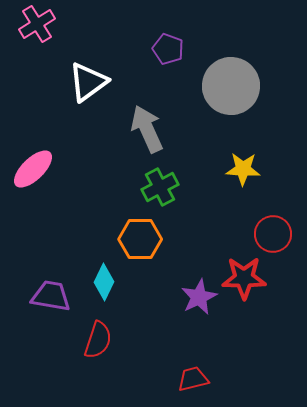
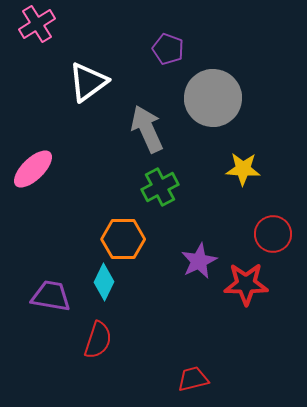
gray circle: moved 18 px left, 12 px down
orange hexagon: moved 17 px left
red star: moved 2 px right, 6 px down
purple star: moved 36 px up
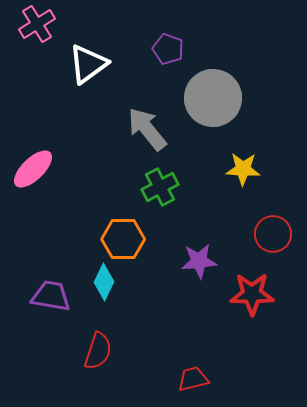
white triangle: moved 18 px up
gray arrow: rotated 15 degrees counterclockwise
purple star: rotated 21 degrees clockwise
red star: moved 6 px right, 10 px down
red semicircle: moved 11 px down
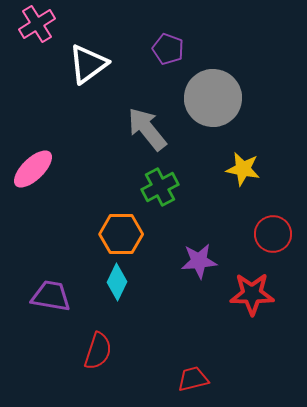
yellow star: rotated 8 degrees clockwise
orange hexagon: moved 2 px left, 5 px up
cyan diamond: moved 13 px right
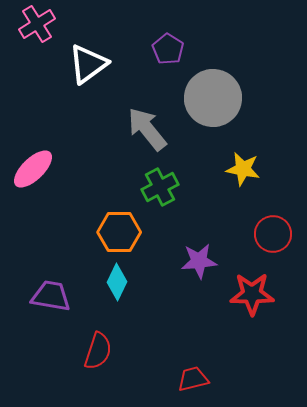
purple pentagon: rotated 12 degrees clockwise
orange hexagon: moved 2 px left, 2 px up
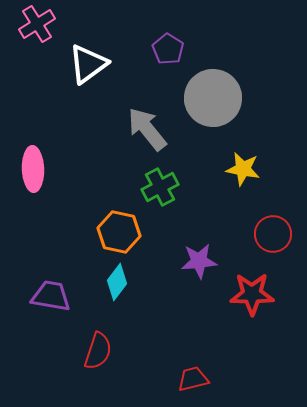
pink ellipse: rotated 48 degrees counterclockwise
orange hexagon: rotated 12 degrees clockwise
cyan diamond: rotated 12 degrees clockwise
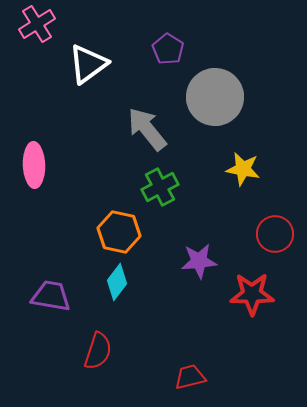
gray circle: moved 2 px right, 1 px up
pink ellipse: moved 1 px right, 4 px up
red circle: moved 2 px right
red trapezoid: moved 3 px left, 2 px up
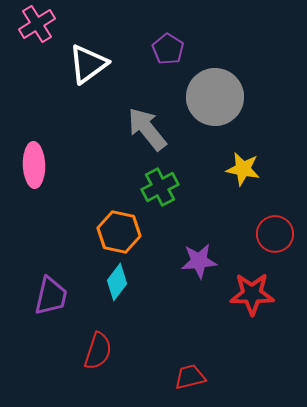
purple trapezoid: rotated 93 degrees clockwise
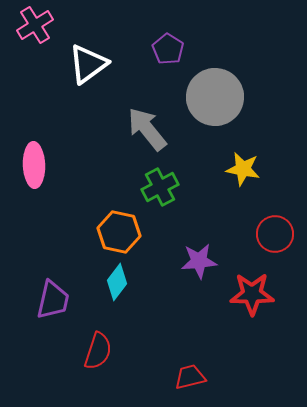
pink cross: moved 2 px left, 1 px down
purple trapezoid: moved 2 px right, 4 px down
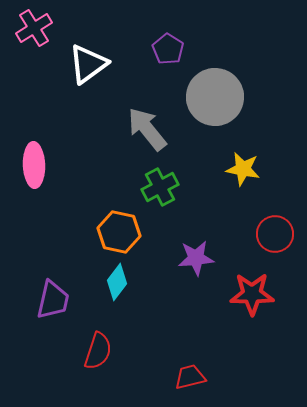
pink cross: moved 1 px left, 3 px down
purple star: moved 3 px left, 3 px up
